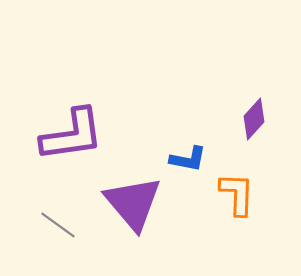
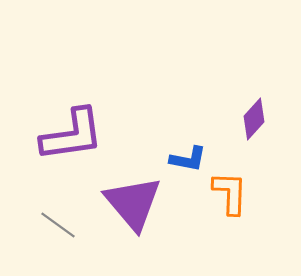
orange L-shape: moved 7 px left, 1 px up
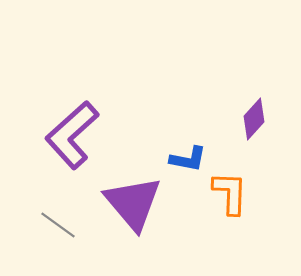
purple L-shape: rotated 146 degrees clockwise
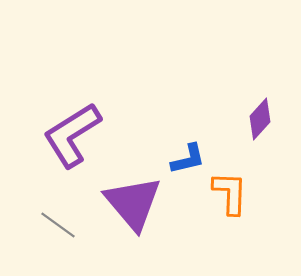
purple diamond: moved 6 px right
purple L-shape: rotated 10 degrees clockwise
blue L-shape: rotated 24 degrees counterclockwise
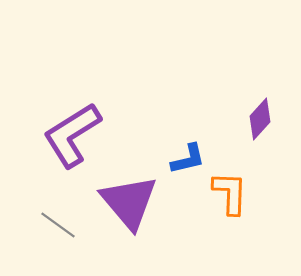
purple triangle: moved 4 px left, 1 px up
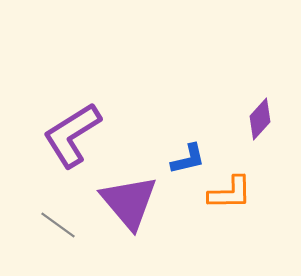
orange L-shape: rotated 87 degrees clockwise
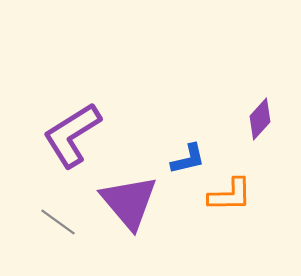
orange L-shape: moved 2 px down
gray line: moved 3 px up
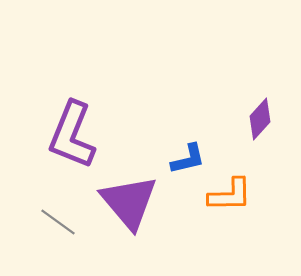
purple L-shape: rotated 36 degrees counterclockwise
